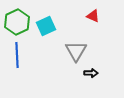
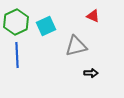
green hexagon: moved 1 px left
gray triangle: moved 5 px up; rotated 45 degrees clockwise
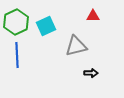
red triangle: rotated 24 degrees counterclockwise
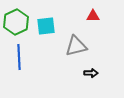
cyan square: rotated 18 degrees clockwise
blue line: moved 2 px right, 2 px down
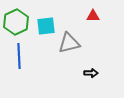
gray triangle: moved 7 px left, 3 px up
blue line: moved 1 px up
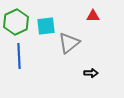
gray triangle: rotated 25 degrees counterclockwise
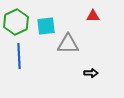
gray triangle: moved 1 px left, 1 px down; rotated 40 degrees clockwise
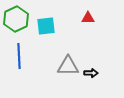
red triangle: moved 5 px left, 2 px down
green hexagon: moved 3 px up
gray triangle: moved 22 px down
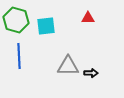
green hexagon: moved 1 px down; rotated 20 degrees counterclockwise
